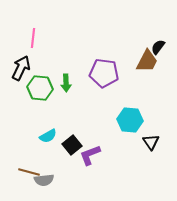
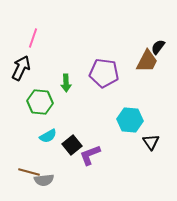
pink line: rotated 12 degrees clockwise
green hexagon: moved 14 px down
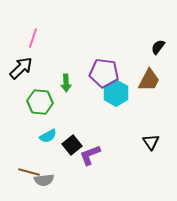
brown trapezoid: moved 2 px right, 19 px down
black arrow: rotated 20 degrees clockwise
cyan hexagon: moved 14 px left, 27 px up; rotated 25 degrees clockwise
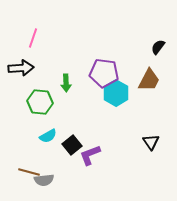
black arrow: rotated 40 degrees clockwise
